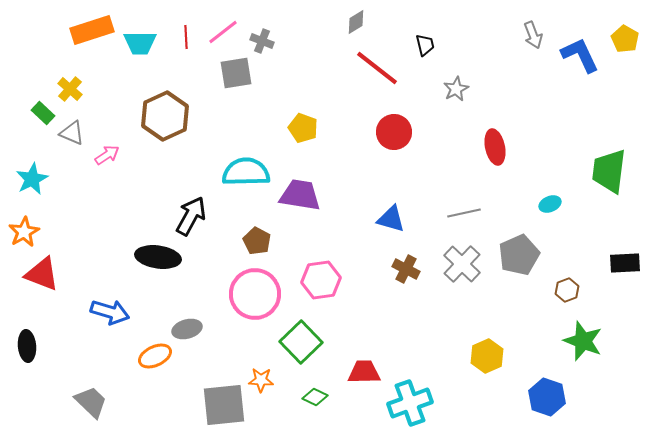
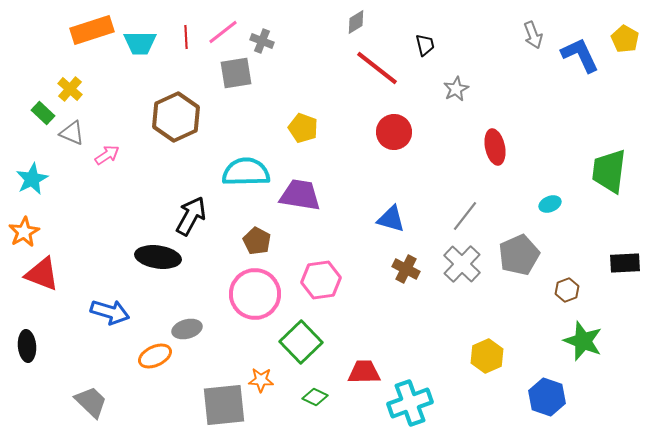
brown hexagon at (165, 116): moved 11 px right, 1 px down
gray line at (464, 213): moved 1 px right, 3 px down; rotated 40 degrees counterclockwise
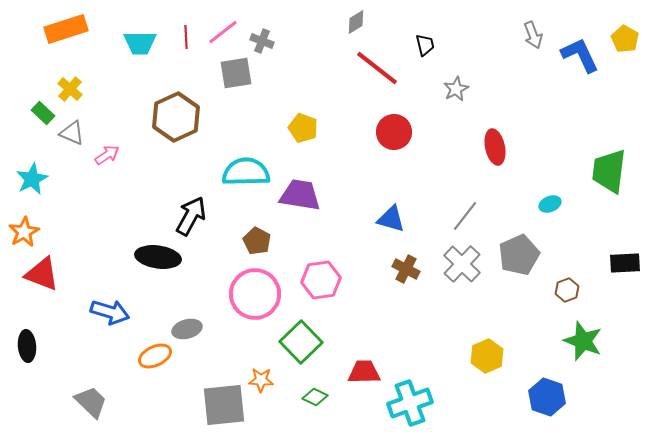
orange rectangle at (92, 30): moved 26 px left, 1 px up
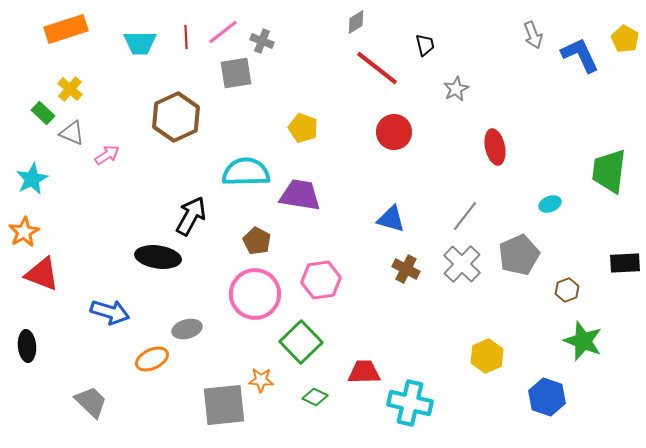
orange ellipse at (155, 356): moved 3 px left, 3 px down
cyan cross at (410, 403): rotated 33 degrees clockwise
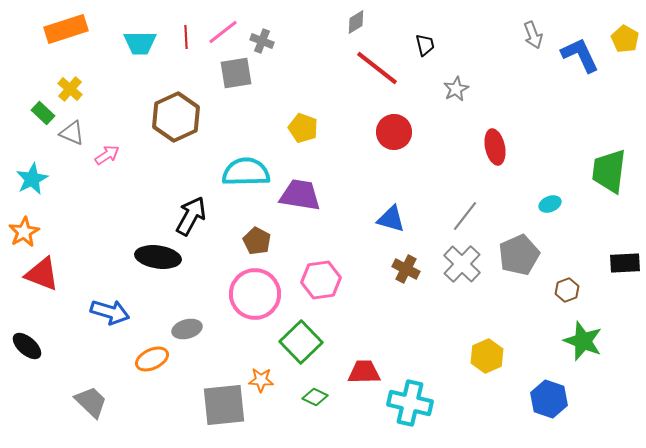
black ellipse at (27, 346): rotated 44 degrees counterclockwise
blue hexagon at (547, 397): moved 2 px right, 2 px down
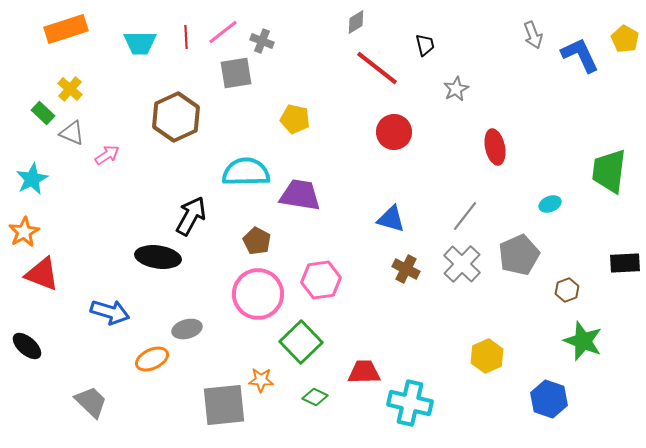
yellow pentagon at (303, 128): moved 8 px left, 9 px up; rotated 8 degrees counterclockwise
pink circle at (255, 294): moved 3 px right
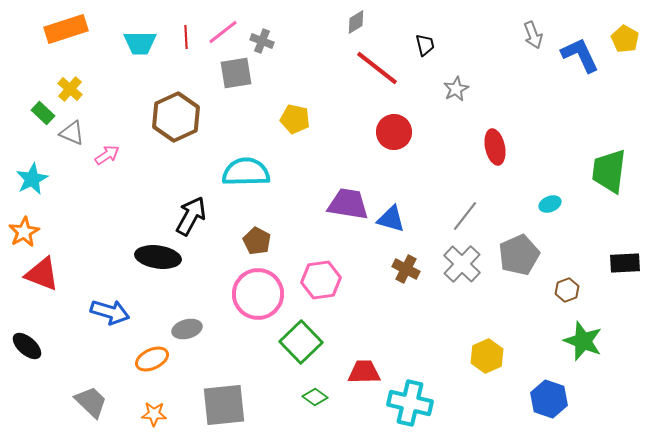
purple trapezoid at (300, 195): moved 48 px right, 9 px down
orange star at (261, 380): moved 107 px left, 34 px down
green diamond at (315, 397): rotated 10 degrees clockwise
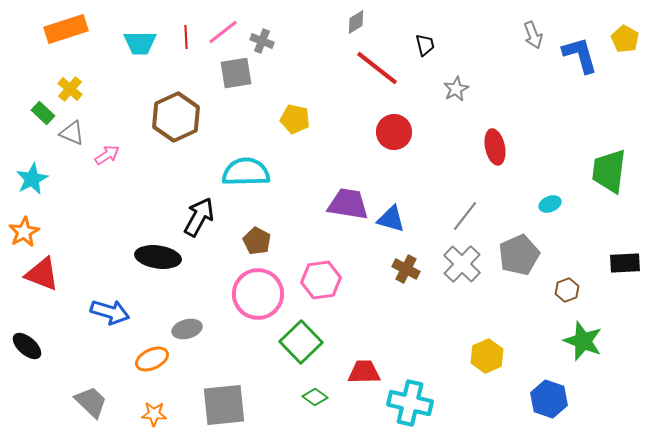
blue L-shape at (580, 55): rotated 9 degrees clockwise
black arrow at (191, 216): moved 8 px right, 1 px down
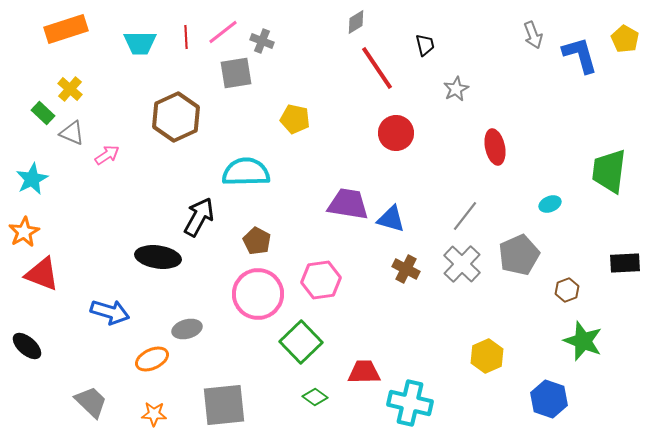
red line at (377, 68): rotated 18 degrees clockwise
red circle at (394, 132): moved 2 px right, 1 px down
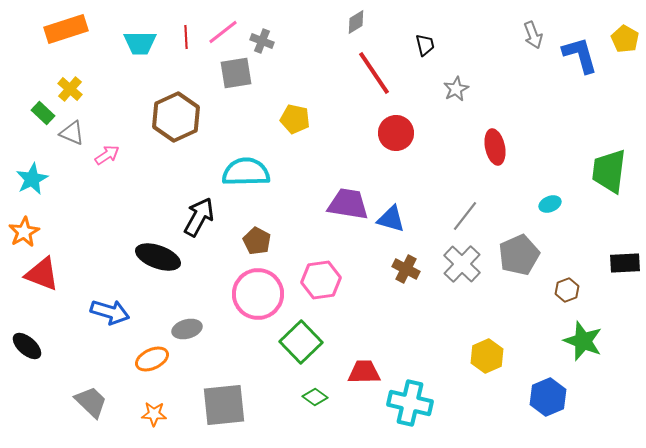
red line at (377, 68): moved 3 px left, 5 px down
black ellipse at (158, 257): rotated 12 degrees clockwise
blue hexagon at (549, 399): moved 1 px left, 2 px up; rotated 18 degrees clockwise
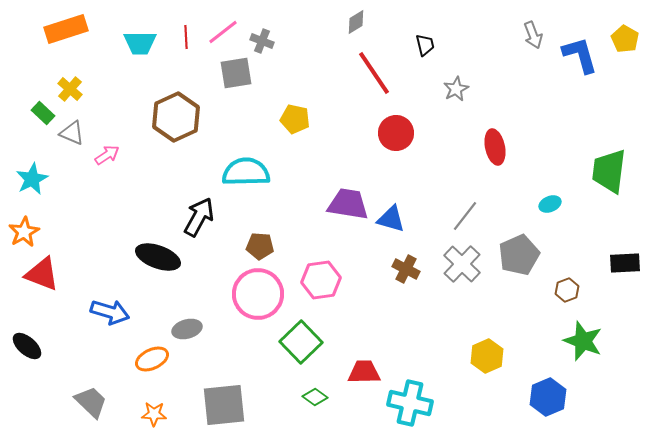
brown pentagon at (257, 241): moved 3 px right, 5 px down; rotated 24 degrees counterclockwise
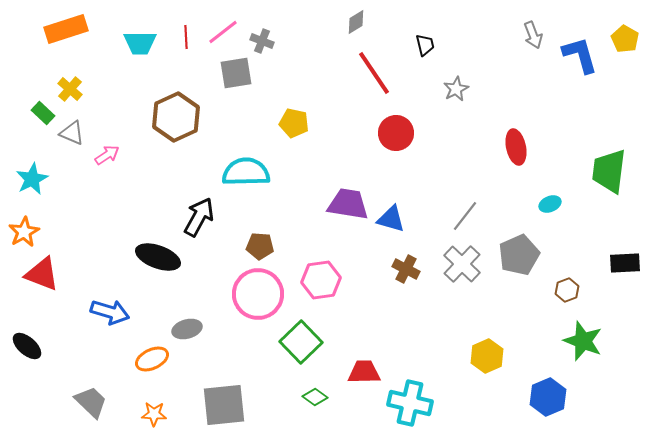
yellow pentagon at (295, 119): moved 1 px left, 4 px down
red ellipse at (495, 147): moved 21 px right
